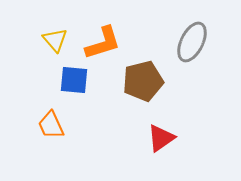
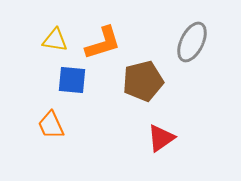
yellow triangle: rotated 40 degrees counterclockwise
blue square: moved 2 px left
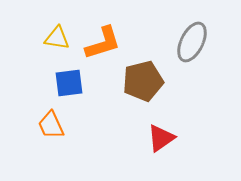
yellow triangle: moved 2 px right, 2 px up
blue square: moved 3 px left, 3 px down; rotated 12 degrees counterclockwise
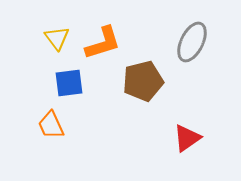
yellow triangle: rotated 44 degrees clockwise
red triangle: moved 26 px right
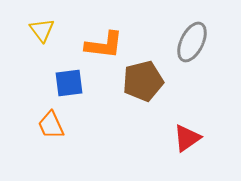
yellow triangle: moved 15 px left, 8 px up
orange L-shape: moved 1 px right, 2 px down; rotated 24 degrees clockwise
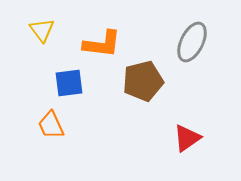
orange L-shape: moved 2 px left, 1 px up
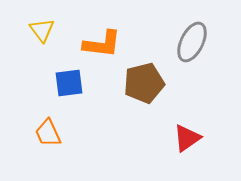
brown pentagon: moved 1 px right, 2 px down
orange trapezoid: moved 3 px left, 8 px down
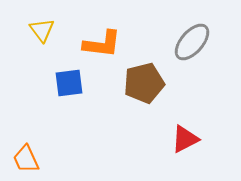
gray ellipse: rotated 15 degrees clockwise
orange trapezoid: moved 22 px left, 26 px down
red triangle: moved 2 px left, 1 px down; rotated 8 degrees clockwise
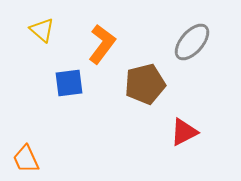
yellow triangle: rotated 12 degrees counterclockwise
orange L-shape: rotated 60 degrees counterclockwise
brown pentagon: moved 1 px right, 1 px down
red triangle: moved 1 px left, 7 px up
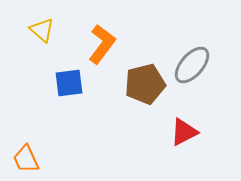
gray ellipse: moved 23 px down
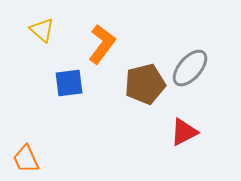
gray ellipse: moved 2 px left, 3 px down
